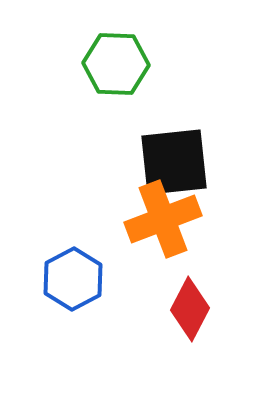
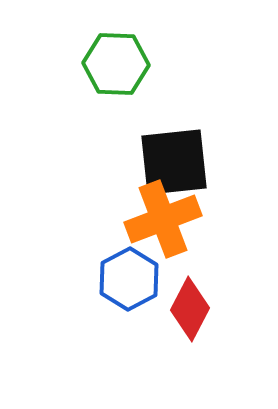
blue hexagon: moved 56 px right
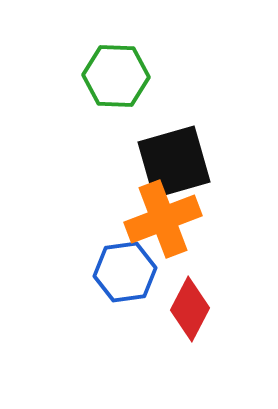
green hexagon: moved 12 px down
black square: rotated 10 degrees counterclockwise
blue hexagon: moved 4 px left, 7 px up; rotated 20 degrees clockwise
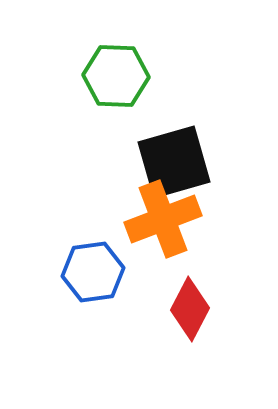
blue hexagon: moved 32 px left
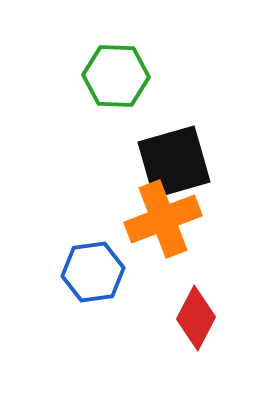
red diamond: moved 6 px right, 9 px down
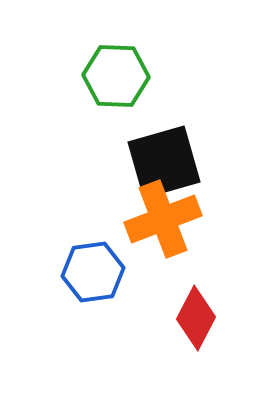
black square: moved 10 px left
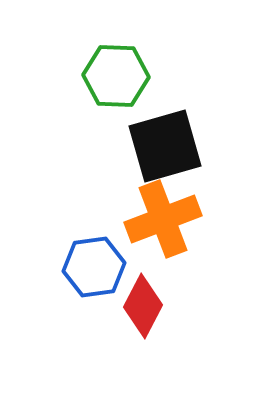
black square: moved 1 px right, 16 px up
blue hexagon: moved 1 px right, 5 px up
red diamond: moved 53 px left, 12 px up
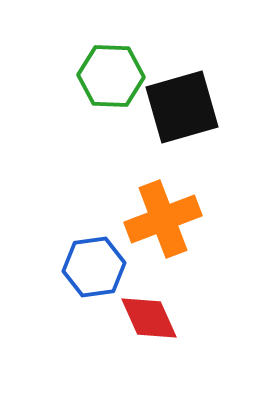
green hexagon: moved 5 px left
black square: moved 17 px right, 39 px up
red diamond: moved 6 px right, 12 px down; rotated 52 degrees counterclockwise
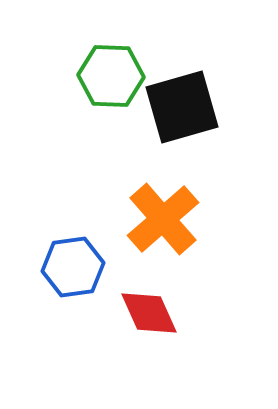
orange cross: rotated 20 degrees counterclockwise
blue hexagon: moved 21 px left
red diamond: moved 5 px up
